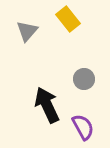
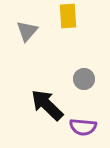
yellow rectangle: moved 3 px up; rotated 35 degrees clockwise
black arrow: rotated 21 degrees counterclockwise
purple semicircle: rotated 124 degrees clockwise
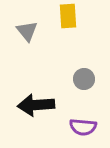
gray triangle: rotated 20 degrees counterclockwise
black arrow: moved 11 px left; rotated 48 degrees counterclockwise
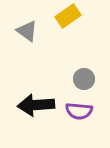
yellow rectangle: rotated 60 degrees clockwise
gray triangle: rotated 15 degrees counterclockwise
purple semicircle: moved 4 px left, 16 px up
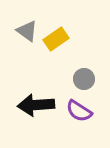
yellow rectangle: moved 12 px left, 23 px down
purple semicircle: rotated 28 degrees clockwise
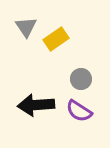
gray triangle: moved 1 px left, 4 px up; rotated 20 degrees clockwise
gray circle: moved 3 px left
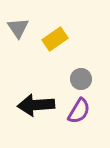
gray triangle: moved 8 px left, 1 px down
yellow rectangle: moved 1 px left
purple semicircle: rotated 92 degrees counterclockwise
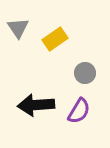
gray circle: moved 4 px right, 6 px up
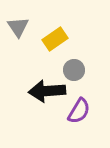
gray triangle: moved 1 px up
gray circle: moved 11 px left, 3 px up
black arrow: moved 11 px right, 14 px up
